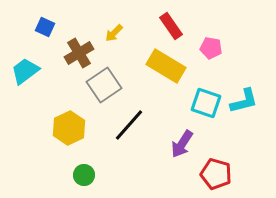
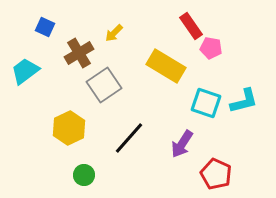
red rectangle: moved 20 px right
black line: moved 13 px down
red pentagon: rotated 8 degrees clockwise
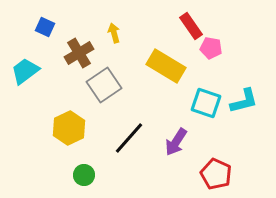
yellow arrow: rotated 120 degrees clockwise
purple arrow: moved 6 px left, 2 px up
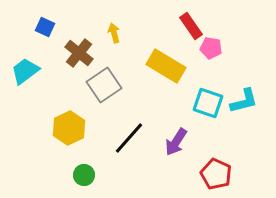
brown cross: rotated 20 degrees counterclockwise
cyan square: moved 2 px right
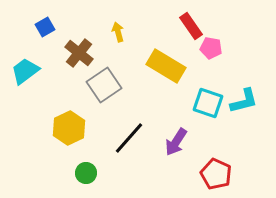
blue square: rotated 36 degrees clockwise
yellow arrow: moved 4 px right, 1 px up
green circle: moved 2 px right, 2 px up
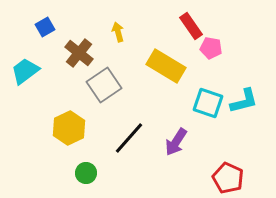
red pentagon: moved 12 px right, 4 px down
